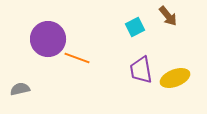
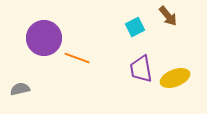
purple circle: moved 4 px left, 1 px up
purple trapezoid: moved 1 px up
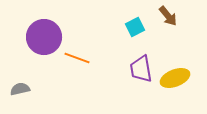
purple circle: moved 1 px up
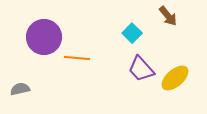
cyan square: moved 3 px left, 6 px down; rotated 18 degrees counterclockwise
orange line: rotated 15 degrees counterclockwise
purple trapezoid: rotated 32 degrees counterclockwise
yellow ellipse: rotated 20 degrees counterclockwise
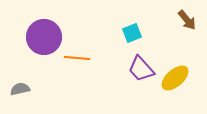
brown arrow: moved 19 px right, 4 px down
cyan square: rotated 24 degrees clockwise
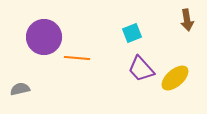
brown arrow: rotated 30 degrees clockwise
